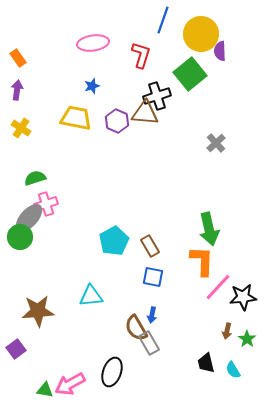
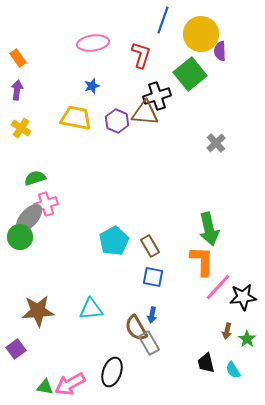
cyan triangle: moved 13 px down
green triangle: moved 3 px up
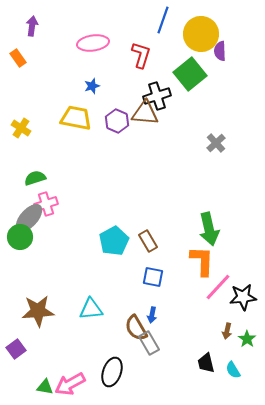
purple arrow: moved 15 px right, 64 px up
brown rectangle: moved 2 px left, 5 px up
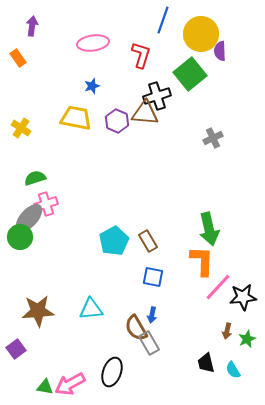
gray cross: moved 3 px left, 5 px up; rotated 18 degrees clockwise
green star: rotated 12 degrees clockwise
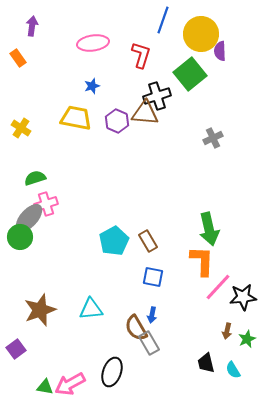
brown star: moved 2 px right, 1 px up; rotated 16 degrees counterclockwise
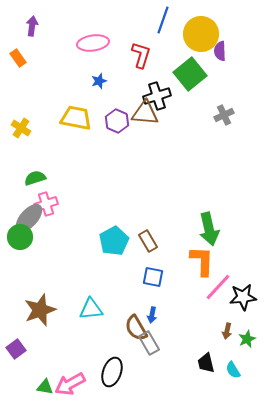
blue star: moved 7 px right, 5 px up
gray cross: moved 11 px right, 23 px up
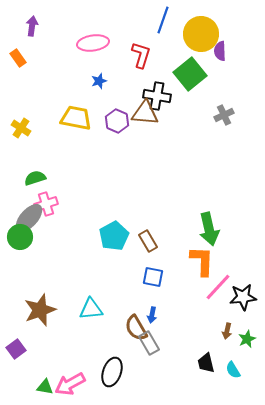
black cross: rotated 28 degrees clockwise
cyan pentagon: moved 5 px up
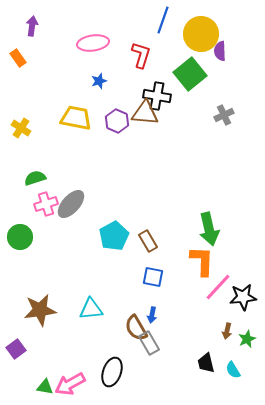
gray ellipse: moved 42 px right, 14 px up
brown star: rotated 12 degrees clockwise
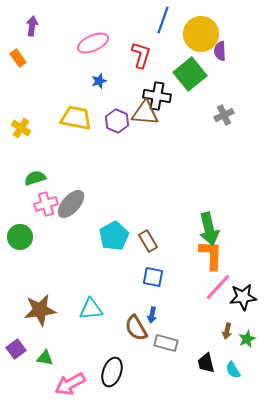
pink ellipse: rotated 16 degrees counterclockwise
orange L-shape: moved 9 px right, 6 px up
gray rectangle: moved 17 px right; rotated 45 degrees counterclockwise
green triangle: moved 29 px up
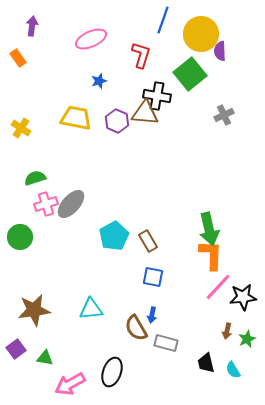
pink ellipse: moved 2 px left, 4 px up
brown star: moved 6 px left
